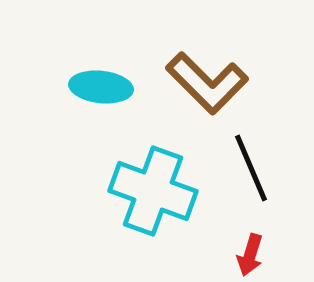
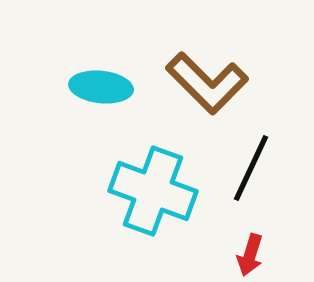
black line: rotated 48 degrees clockwise
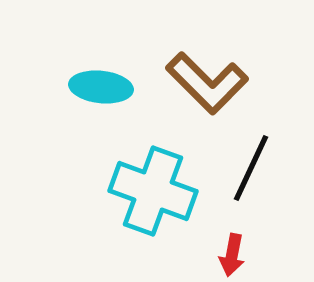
red arrow: moved 18 px left; rotated 6 degrees counterclockwise
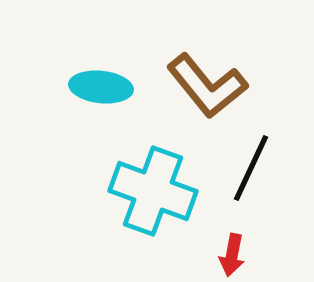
brown L-shape: moved 3 px down; rotated 6 degrees clockwise
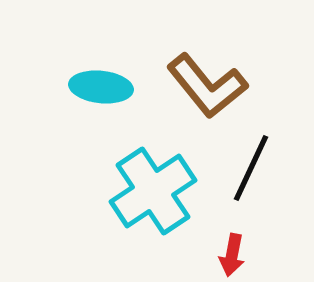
cyan cross: rotated 36 degrees clockwise
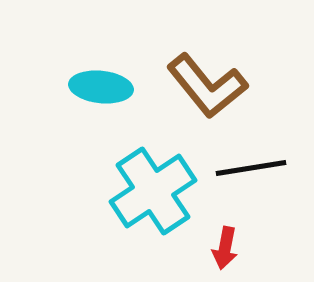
black line: rotated 56 degrees clockwise
red arrow: moved 7 px left, 7 px up
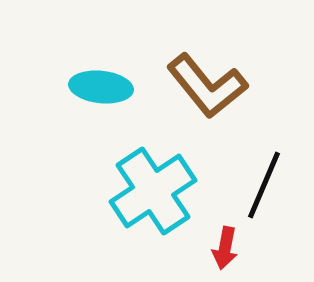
black line: moved 13 px right, 17 px down; rotated 58 degrees counterclockwise
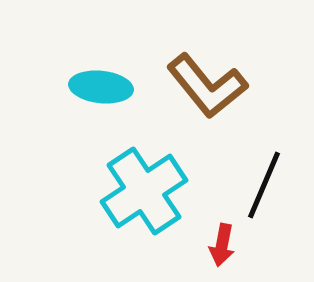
cyan cross: moved 9 px left
red arrow: moved 3 px left, 3 px up
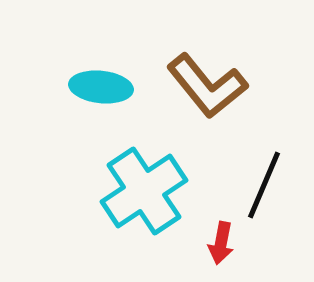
red arrow: moved 1 px left, 2 px up
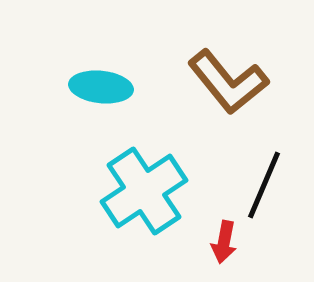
brown L-shape: moved 21 px right, 4 px up
red arrow: moved 3 px right, 1 px up
